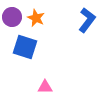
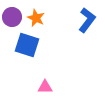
blue square: moved 2 px right, 2 px up
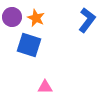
blue square: moved 2 px right
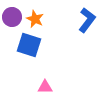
orange star: moved 1 px left, 1 px down
